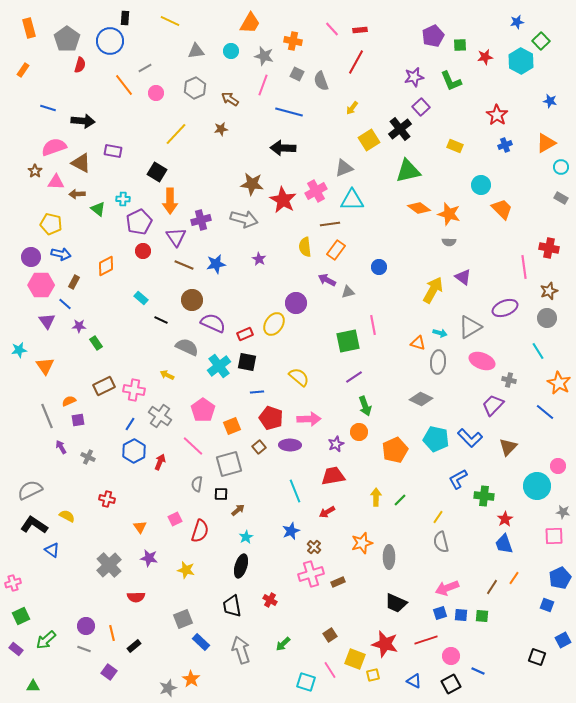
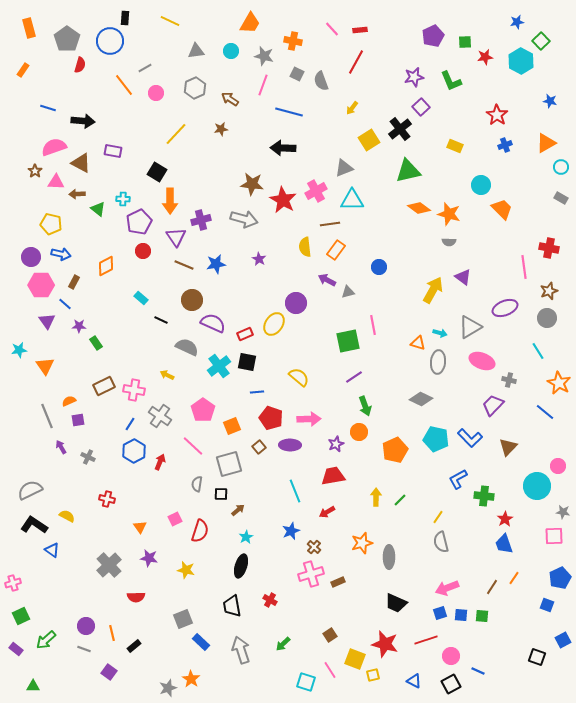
green square at (460, 45): moved 5 px right, 3 px up
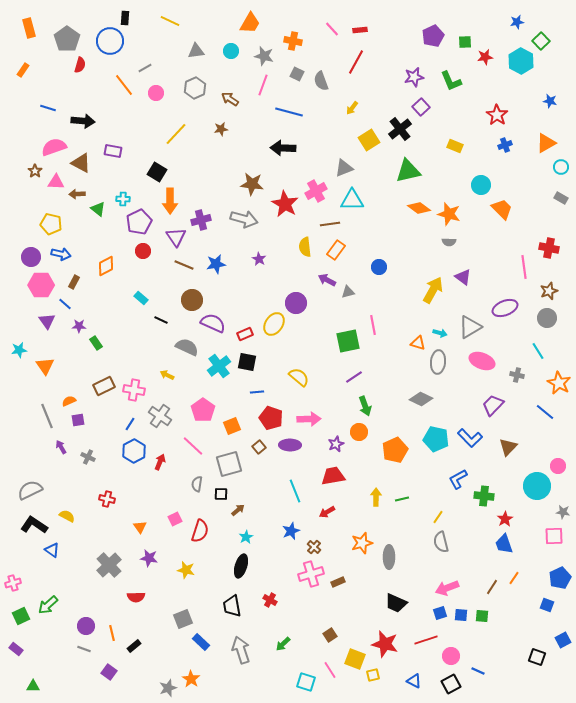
red star at (283, 200): moved 2 px right, 4 px down
gray cross at (509, 380): moved 8 px right, 5 px up
green line at (400, 500): moved 2 px right, 1 px up; rotated 32 degrees clockwise
green arrow at (46, 640): moved 2 px right, 35 px up
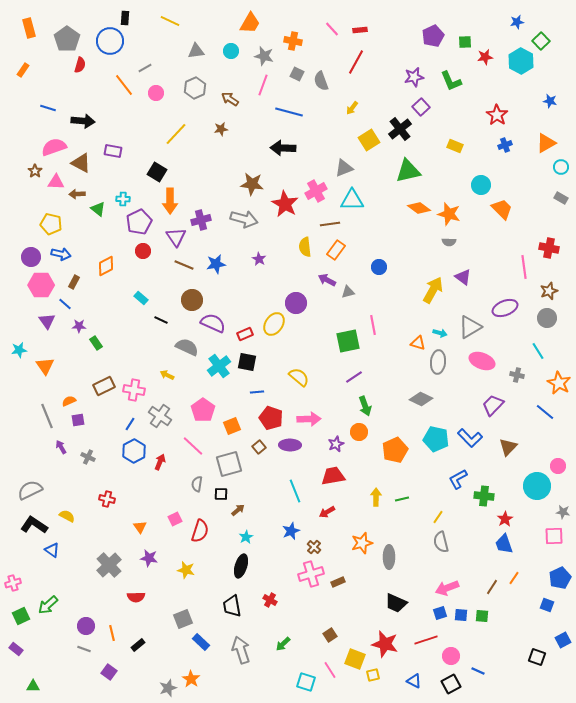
black rectangle at (134, 646): moved 4 px right, 1 px up
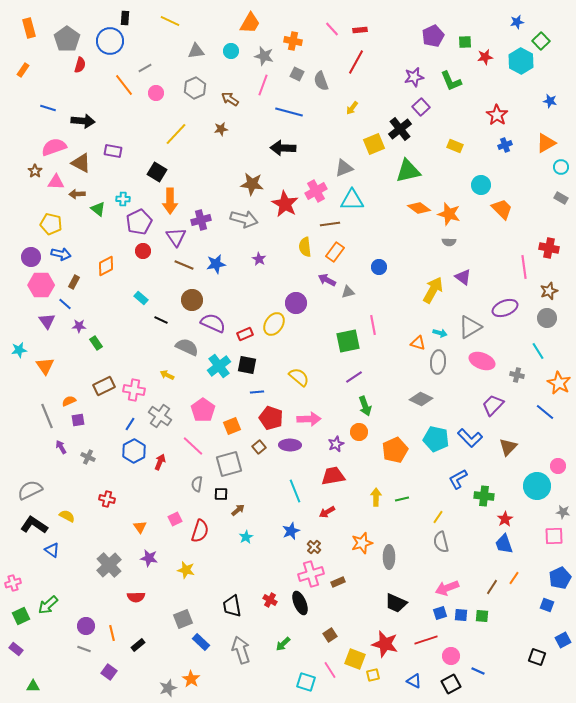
yellow square at (369, 140): moved 5 px right, 4 px down; rotated 10 degrees clockwise
orange rectangle at (336, 250): moved 1 px left, 2 px down
black square at (247, 362): moved 3 px down
black ellipse at (241, 566): moved 59 px right, 37 px down; rotated 40 degrees counterclockwise
